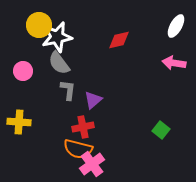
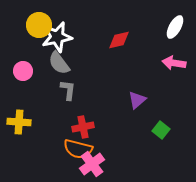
white ellipse: moved 1 px left, 1 px down
purple triangle: moved 44 px right
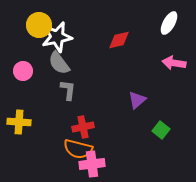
white ellipse: moved 6 px left, 4 px up
pink cross: rotated 30 degrees clockwise
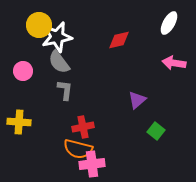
gray semicircle: moved 1 px up
gray L-shape: moved 3 px left
green square: moved 5 px left, 1 px down
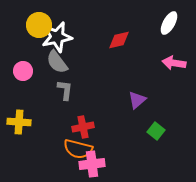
gray semicircle: moved 2 px left
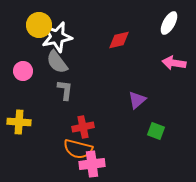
green square: rotated 18 degrees counterclockwise
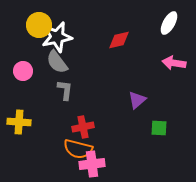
green square: moved 3 px right, 3 px up; rotated 18 degrees counterclockwise
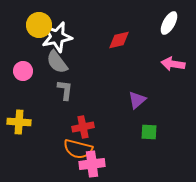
pink arrow: moved 1 px left, 1 px down
green square: moved 10 px left, 4 px down
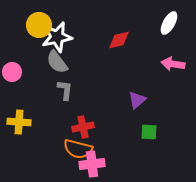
pink circle: moved 11 px left, 1 px down
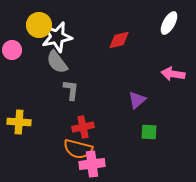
pink arrow: moved 10 px down
pink circle: moved 22 px up
gray L-shape: moved 6 px right
